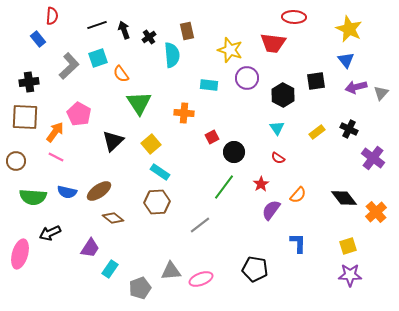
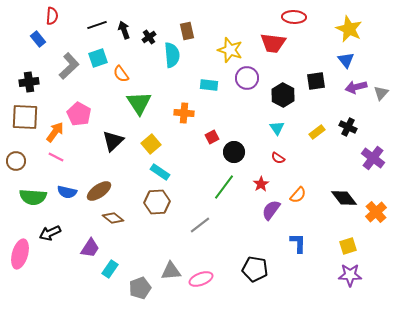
black cross at (349, 129): moved 1 px left, 2 px up
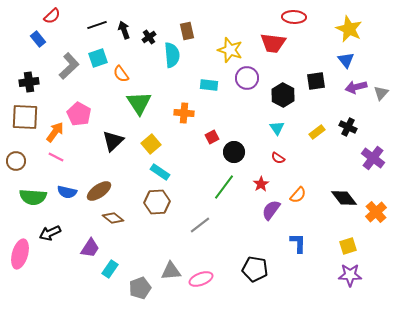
red semicircle at (52, 16): rotated 42 degrees clockwise
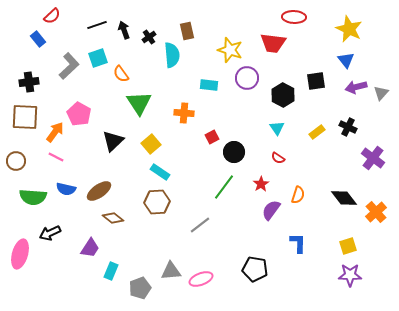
blue semicircle at (67, 192): moved 1 px left, 3 px up
orange semicircle at (298, 195): rotated 24 degrees counterclockwise
cyan rectangle at (110, 269): moved 1 px right, 2 px down; rotated 12 degrees counterclockwise
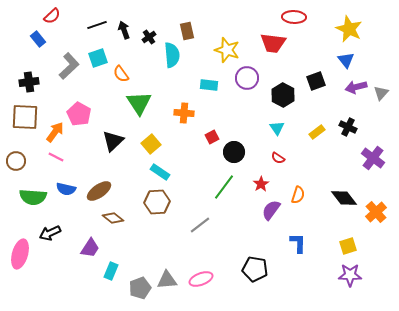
yellow star at (230, 50): moved 3 px left
black square at (316, 81): rotated 12 degrees counterclockwise
gray triangle at (171, 271): moved 4 px left, 9 px down
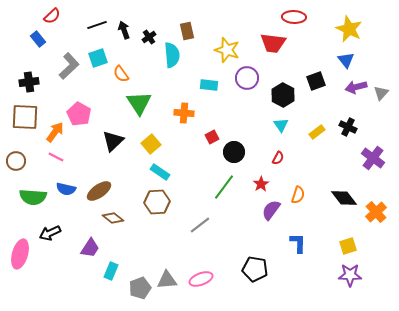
cyan triangle at (277, 128): moved 4 px right, 3 px up
red semicircle at (278, 158): rotated 96 degrees counterclockwise
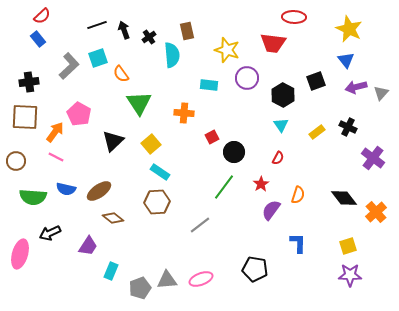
red semicircle at (52, 16): moved 10 px left
purple trapezoid at (90, 248): moved 2 px left, 2 px up
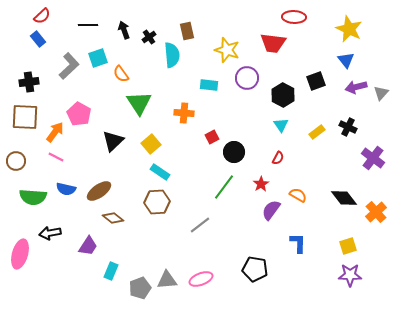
black line at (97, 25): moved 9 px left; rotated 18 degrees clockwise
orange semicircle at (298, 195): rotated 78 degrees counterclockwise
black arrow at (50, 233): rotated 15 degrees clockwise
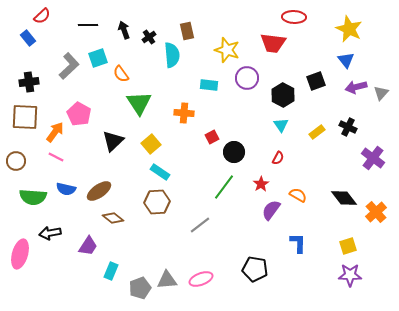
blue rectangle at (38, 39): moved 10 px left, 1 px up
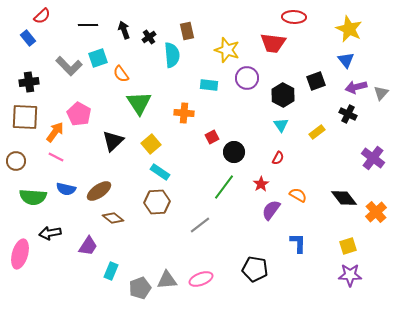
gray L-shape at (69, 66): rotated 88 degrees clockwise
black cross at (348, 127): moved 13 px up
